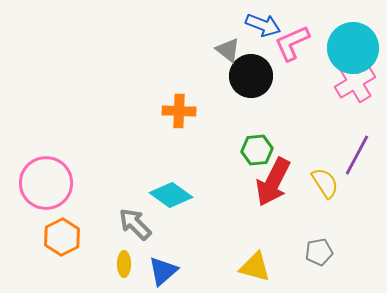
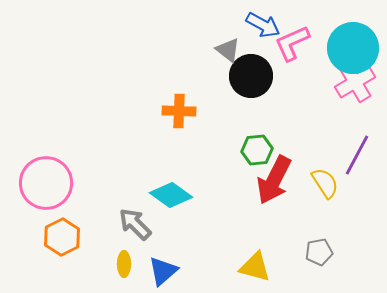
blue arrow: rotated 8 degrees clockwise
red arrow: moved 1 px right, 2 px up
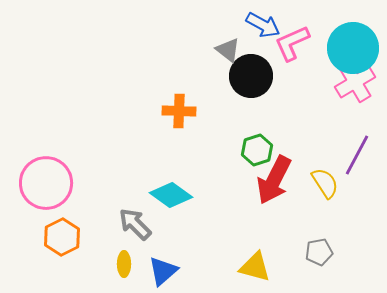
green hexagon: rotated 12 degrees counterclockwise
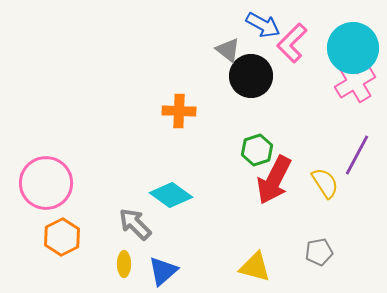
pink L-shape: rotated 21 degrees counterclockwise
